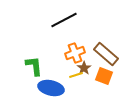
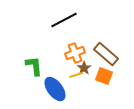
blue ellipse: moved 4 px right, 1 px down; rotated 40 degrees clockwise
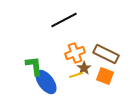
brown rectangle: rotated 15 degrees counterclockwise
orange square: moved 1 px right
blue ellipse: moved 9 px left, 7 px up
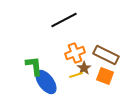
brown rectangle: moved 1 px down
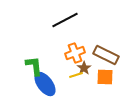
black line: moved 1 px right
orange square: moved 1 px down; rotated 18 degrees counterclockwise
blue ellipse: moved 1 px left, 2 px down
